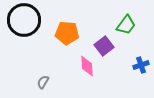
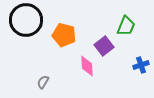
black circle: moved 2 px right
green trapezoid: moved 1 px down; rotated 15 degrees counterclockwise
orange pentagon: moved 3 px left, 2 px down; rotated 10 degrees clockwise
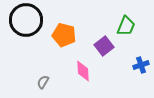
pink diamond: moved 4 px left, 5 px down
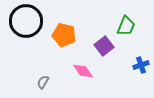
black circle: moved 1 px down
pink diamond: rotated 30 degrees counterclockwise
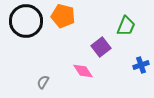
orange pentagon: moved 1 px left, 19 px up
purple square: moved 3 px left, 1 px down
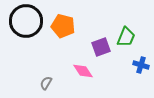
orange pentagon: moved 10 px down
green trapezoid: moved 11 px down
purple square: rotated 18 degrees clockwise
blue cross: rotated 35 degrees clockwise
gray semicircle: moved 3 px right, 1 px down
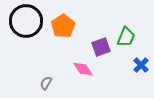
orange pentagon: rotated 25 degrees clockwise
blue cross: rotated 28 degrees clockwise
pink diamond: moved 2 px up
